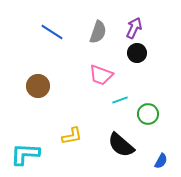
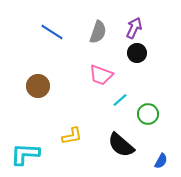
cyan line: rotated 21 degrees counterclockwise
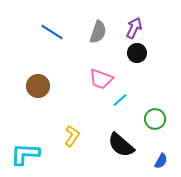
pink trapezoid: moved 4 px down
green circle: moved 7 px right, 5 px down
yellow L-shape: rotated 45 degrees counterclockwise
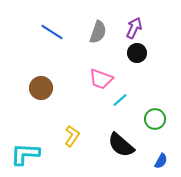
brown circle: moved 3 px right, 2 px down
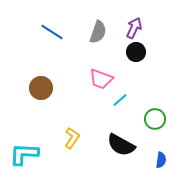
black circle: moved 1 px left, 1 px up
yellow L-shape: moved 2 px down
black semicircle: rotated 12 degrees counterclockwise
cyan L-shape: moved 1 px left
blue semicircle: moved 1 px up; rotated 21 degrees counterclockwise
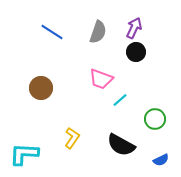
blue semicircle: rotated 56 degrees clockwise
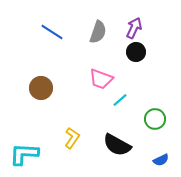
black semicircle: moved 4 px left
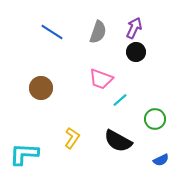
black semicircle: moved 1 px right, 4 px up
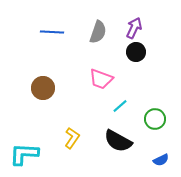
blue line: rotated 30 degrees counterclockwise
brown circle: moved 2 px right
cyan line: moved 6 px down
